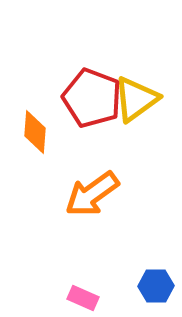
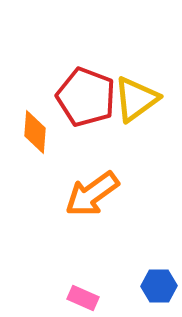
red pentagon: moved 6 px left, 1 px up
blue hexagon: moved 3 px right
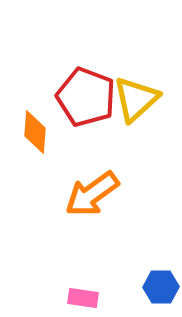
yellow triangle: rotated 6 degrees counterclockwise
blue hexagon: moved 2 px right, 1 px down
pink rectangle: rotated 16 degrees counterclockwise
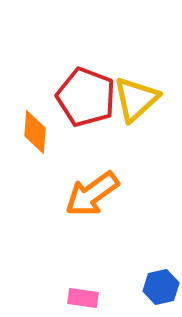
blue hexagon: rotated 12 degrees counterclockwise
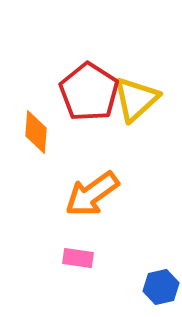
red pentagon: moved 3 px right, 5 px up; rotated 12 degrees clockwise
orange diamond: moved 1 px right
pink rectangle: moved 5 px left, 40 px up
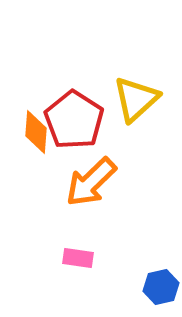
red pentagon: moved 15 px left, 28 px down
orange arrow: moved 1 px left, 12 px up; rotated 8 degrees counterclockwise
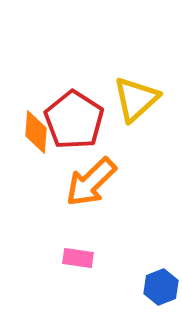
blue hexagon: rotated 8 degrees counterclockwise
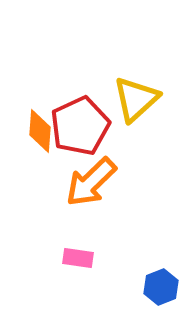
red pentagon: moved 6 px right, 6 px down; rotated 14 degrees clockwise
orange diamond: moved 4 px right, 1 px up
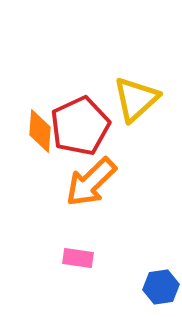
blue hexagon: rotated 12 degrees clockwise
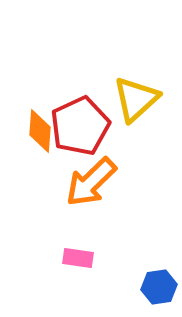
blue hexagon: moved 2 px left
